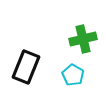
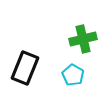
black rectangle: moved 1 px left, 1 px down
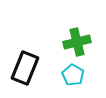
green cross: moved 6 px left, 3 px down
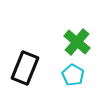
green cross: rotated 36 degrees counterclockwise
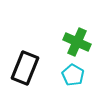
green cross: rotated 16 degrees counterclockwise
